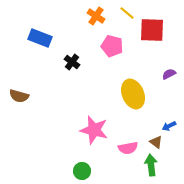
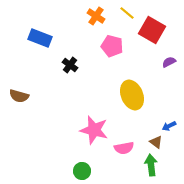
red square: rotated 28 degrees clockwise
black cross: moved 2 px left, 3 px down
purple semicircle: moved 12 px up
yellow ellipse: moved 1 px left, 1 px down
pink semicircle: moved 4 px left
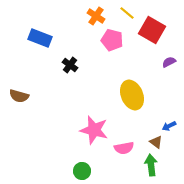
pink pentagon: moved 6 px up
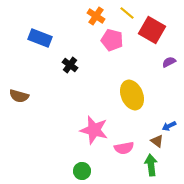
brown triangle: moved 1 px right, 1 px up
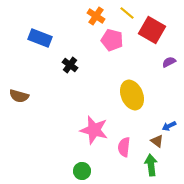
pink semicircle: moved 1 px up; rotated 108 degrees clockwise
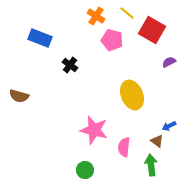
green circle: moved 3 px right, 1 px up
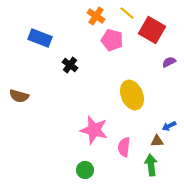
brown triangle: rotated 40 degrees counterclockwise
